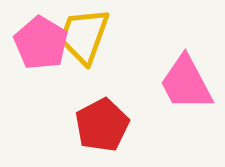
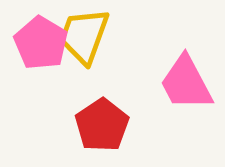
red pentagon: rotated 6 degrees counterclockwise
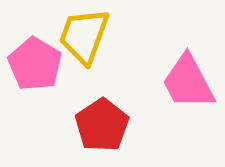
pink pentagon: moved 6 px left, 21 px down
pink trapezoid: moved 2 px right, 1 px up
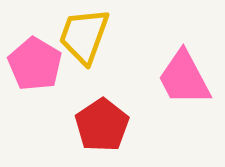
pink trapezoid: moved 4 px left, 4 px up
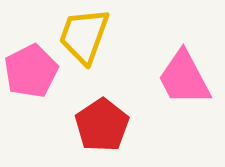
pink pentagon: moved 4 px left, 7 px down; rotated 14 degrees clockwise
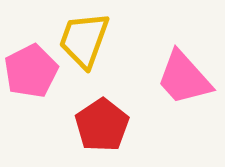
yellow trapezoid: moved 4 px down
pink trapezoid: rotated 14 degrees counterclockwise
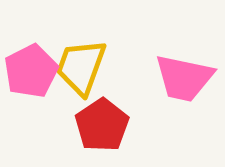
yellow trapezoid: moved 3 px left, 27 px down
pink trapezoid: rotated 36 degrees counterclockwise
